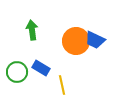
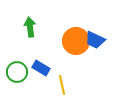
green arrow: moved 2 px left, 3 px up
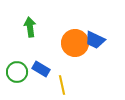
orange circle: moved 1 px left, 2 px down
blue rectangle: moved 1 px down
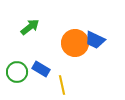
green arrow: rotated 60 degrees clockwise
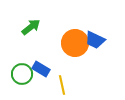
green arrow: moved 1 px right
green circle: moved 5 px right, 2 px down
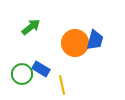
blue trapezoid: rotated 100 degrees counterclockwise
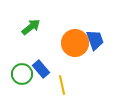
blue trapezoid: rotated 35 degrees counterclockwise
blue rectangle: rotated 18 degrees clockwise
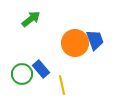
green arrow: moved 8 px up
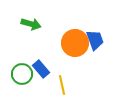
green arrow: moved 5 px down; rotated 54 degrees clockwise
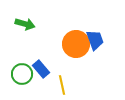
green arrow: moved 6 px left
orange circle: moved 1 px right, 1 px down
